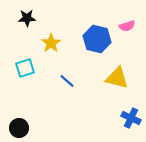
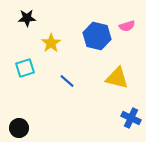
blue hexagon: moved 3 px up
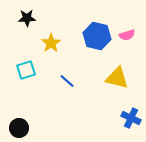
pink semicircle: moved 9 px down
cyan square: moved 1 px right, 2 px down
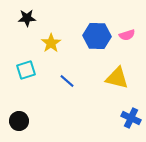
blue hexagon: rotated 12 degrees counterclockwise
black circle: moved 7 px up
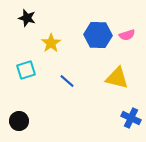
black star: rotated 18 degrees clockwise
blue hexagon: moved 1 px right, 1 px up
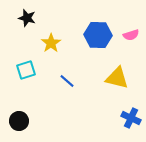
pink semicircle: moved 4 px right
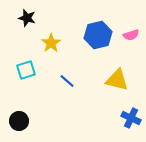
blue hexagon: rotated 16 degrees counterclockwise
yellow triangle: moved 2 px down
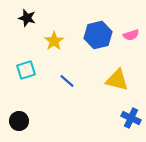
yellow star: moved 3 px right, 2 px up
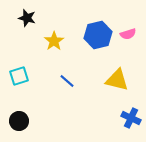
pink semicircle: moved 3 px left, 1 px up
cyan square: moved 7 px left, 6 px down
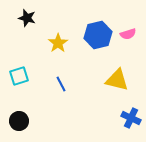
yellow star: moved 4 px right, 2 px down
blue line: moved 6 px left, 3 px down; rotated 21 degrees clockwise
